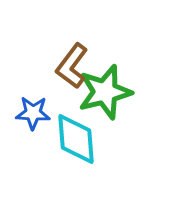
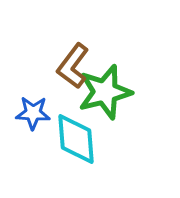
brown L-shape: moved 1 px right
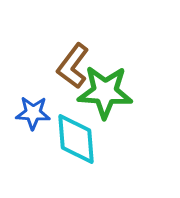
green star: rotated 18 degrees clockwise
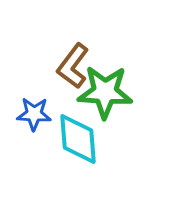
blue star: moved 1 px right, 1 px down
cyan diamond: moved 2 px right
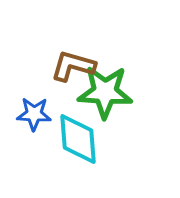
brown L-shape: rotated 69 degrees clockwise
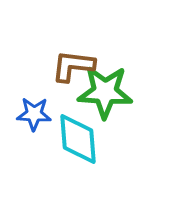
brown L-shape: rotated 9 degrees counterclockwise
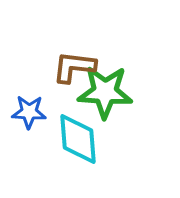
brown L-shape: moved 1 px right, 1 px down
blue star: moved 5 px left, 2 px up
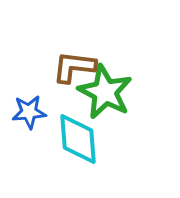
green star: rotated 24 degrees clockwise
blue star: rotated 8 degrees counterclockwise
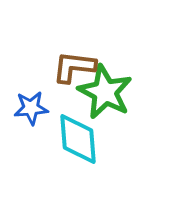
blue star: moved 2 px right, 4 px up
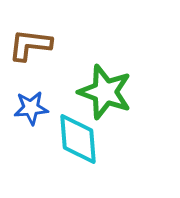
brown L-shape: moved 44 px left, 22 px up
green star: rotated 8 degrees counterclockwise
